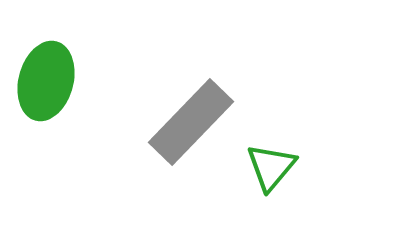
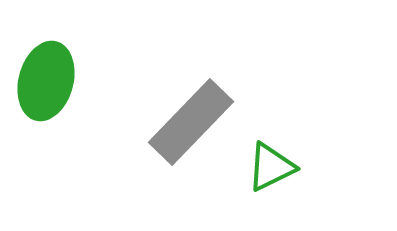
green triangle: rotated 24 degrees clockwise
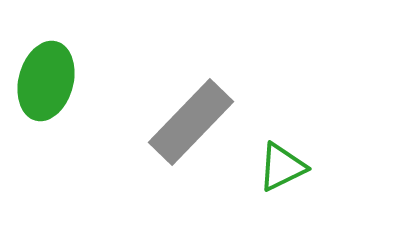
green triangle: moved 11 px right
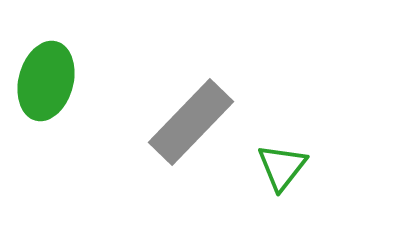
green triangle: rotated 26 degrees counterclockwise
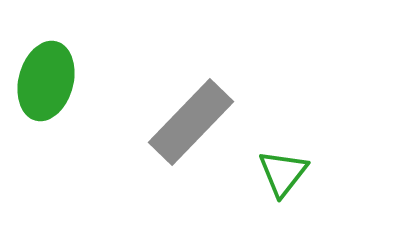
green triangle: moved 1 px right, 6 px down
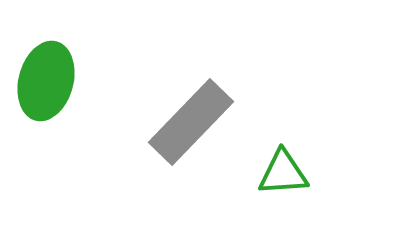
green triangle: rotated 48 degrees clockwise
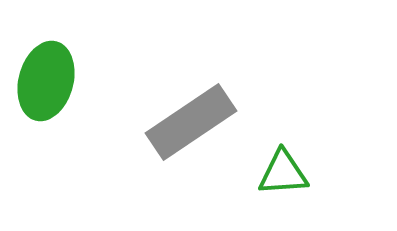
gray rectangle: rotated 12 degrees clockwise
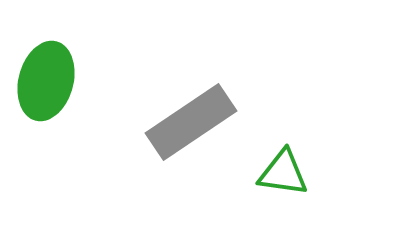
green triangle: rotated 12 degrees clockwise
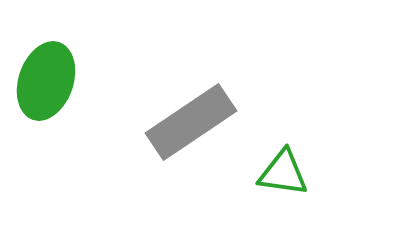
green ellipse: rotated 4 degrees clockwise
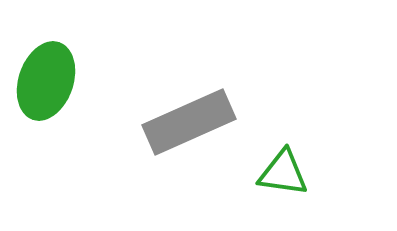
gray rectangle: moved 2 px left; rotated 10 degrees clockwise
